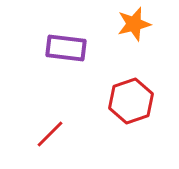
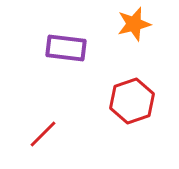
red hexagon: moved 1 px right
red line: moved 7 px left
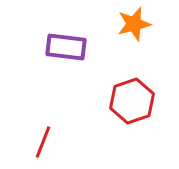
purple rectangle: moved 1 px up
red line: moved 8 px down; rotated 24 degrees counterclockwise
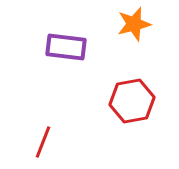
red hexagon: rotated 9 degrees clockwise
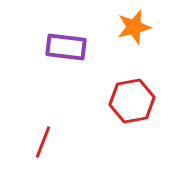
orange star: moved 3 px down
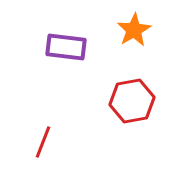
orange star: moved 3 px down; rotated 16 degrees counterclockwise
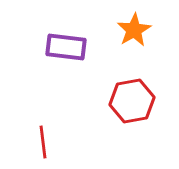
red line: rotated 28 degrees counterclockwise
